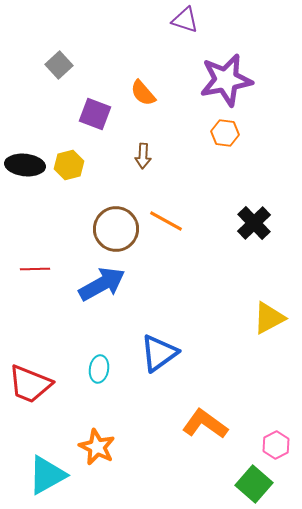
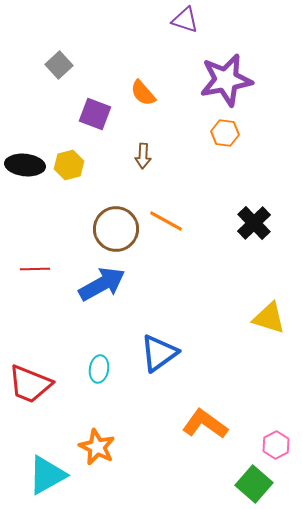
yellow triangle: rotated 45 degrees clockwise
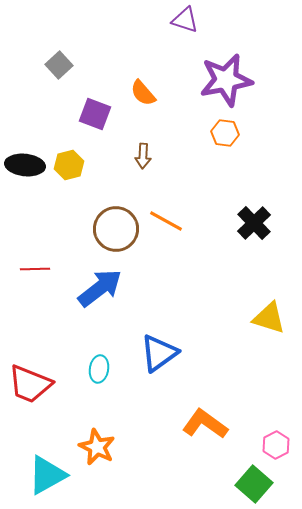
blue arrow: moved 2 px left, 4 px down; rotated 9 degrees counterclockwise
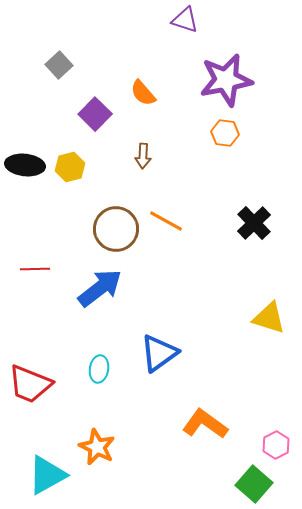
purple square: rotated 24 degrees clockwise
yellow hexagon: moved 1 px right, 2 px down
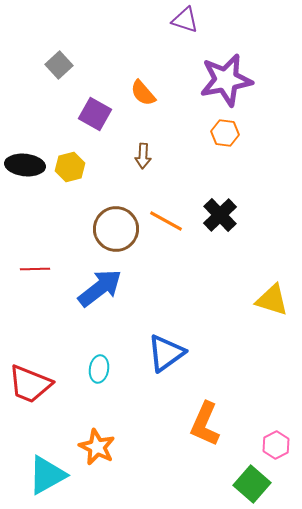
purple square: rotated 16 degrees counterclockwise
black cross: moved 34 px left, 8 px up
yellow triangle: moved 3 px right, 18 px up
blue triangle: moved 7 px right
orange L-shape: rotated 102 degrees counterclockwise
green square: moved 2 px left
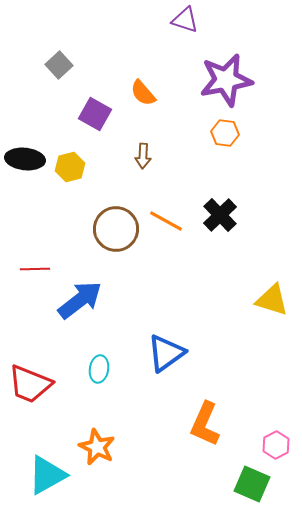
black ellipse: moved 6 px up
blue arrow: moved 20 px left, 12 px down
green square: rotated 18 degrees counterclockwise
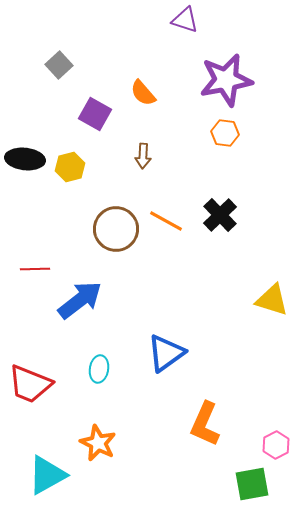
orange star: moved 1 px right, 4 px up
green square: rotated 33 degrees counterclockwise
